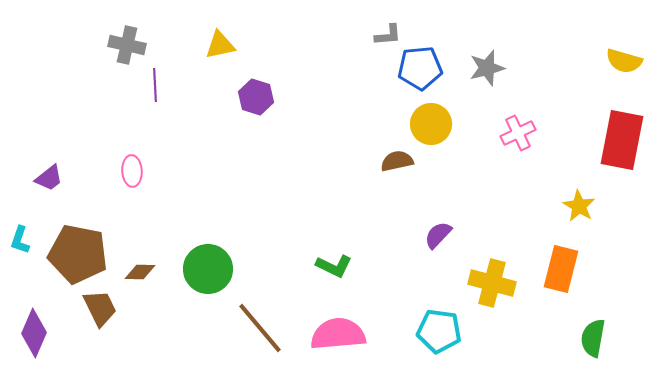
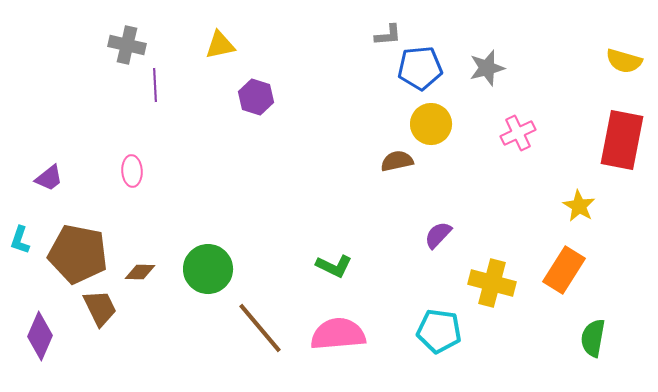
orange rectangle: moved 3 px right, 1 px down; rotated 18 degrees clockwise
purple diamond: moved 6 px right, 3 px down
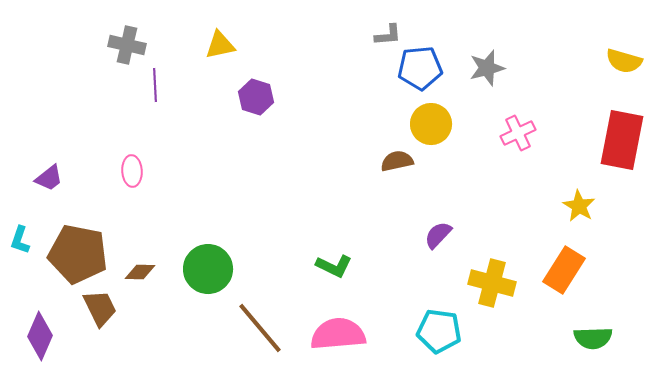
green semicircle: rotated 102 degrees counterclockwise
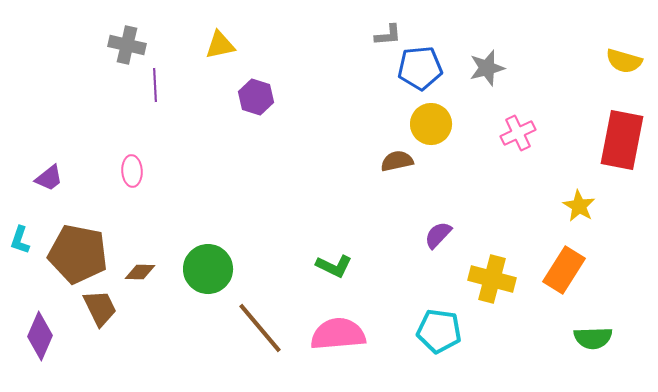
yellow cross: moved 4 px up
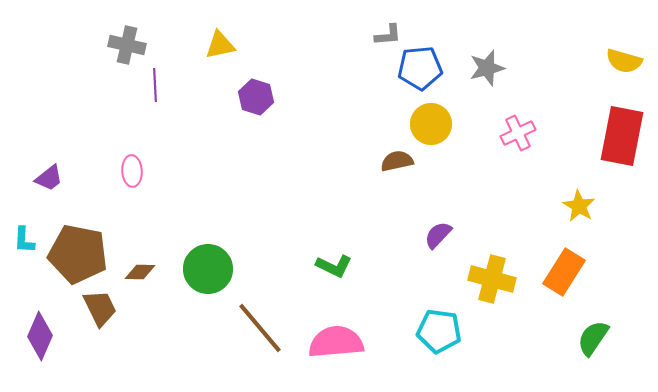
red rectangle: moved 4 px up
cyan L-shape: moved 4 px right; rotated 16 degrees counterclockwise
orange rectangle: moved 2 px down
pink semicircle: moved 2 px left, 8 px down
green semicircle: rotated 126 degrees clockwise
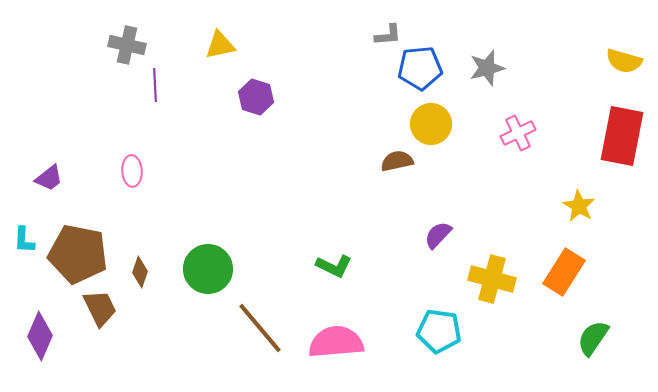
brown diamond: rotated 72 degrees counterclockwise
